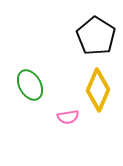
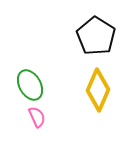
pink semicircle: moved 31 px left; rotated 105 degrees counterclockwise
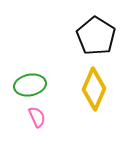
green ellipse: rotated 72 degrees counterclockwise
yellow diamond: moved 4 px left, 1 px up
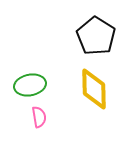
yellow diamond: rotated 24 degrees counterclockwise
pink semicircle: moved 2 px right; rotated 15 degrees clockwise
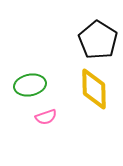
black pentagon: moved 2 px right, 4 px down
pink semicircle: moved 7 px right; rotated 80 degrees clockwise
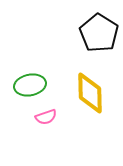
black pentagon: moved 1 px right, 7 px up
yellow diamond: moved 4 px left, 4 px down
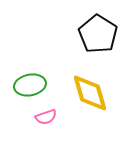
black pentagon: moved 1 px left, 1 px down
yellow diamond: rotated 15 degrees counterclockwise
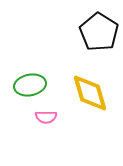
black pentagon: moved 1 px right, 2 px up
pink semicircle: rotated 20 degrees clockwise
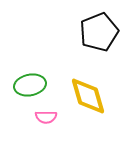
black pentagon: rotated 18 degrees clockwise
yellow diamond: moved 2 px left, 3 px down
